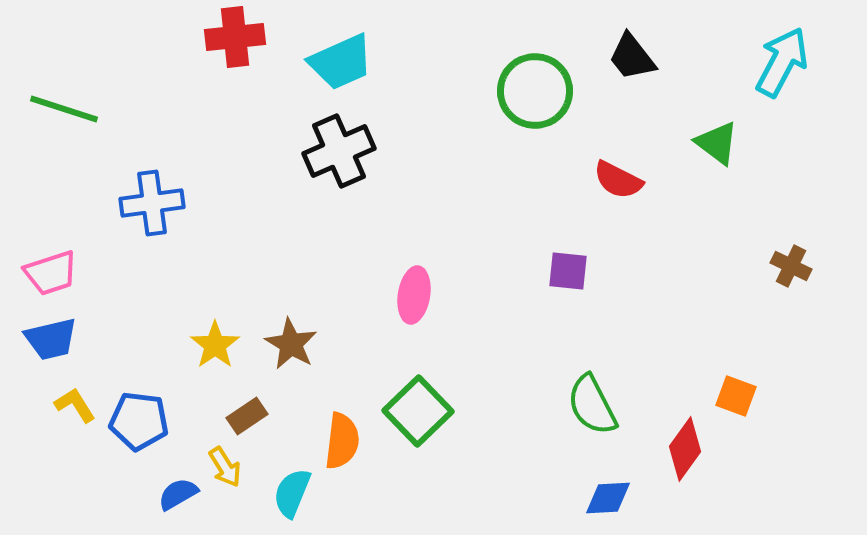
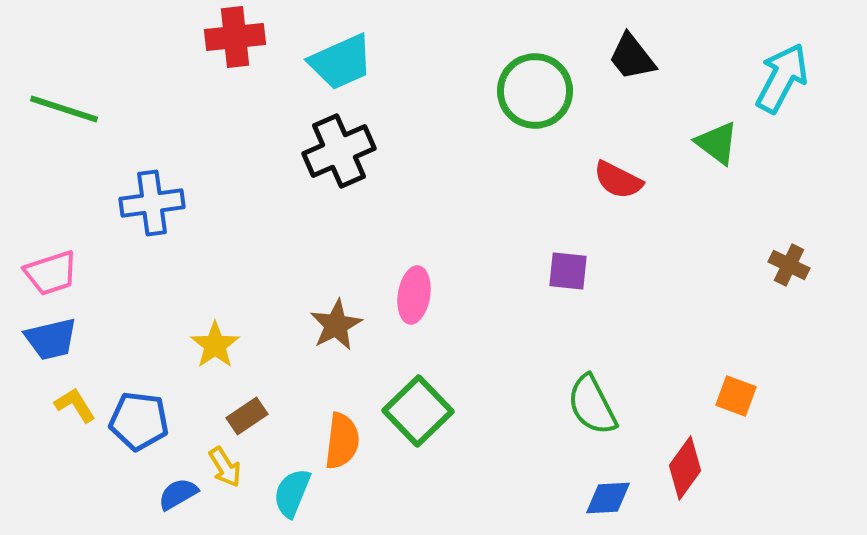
cyan arrow: moved 16 px down
brown cross: moved 2 px left, 1 px up
brown star: moved 45 px right, 19 px up; rotated 14 degrees clockwise
red diamond: moved 19 px down
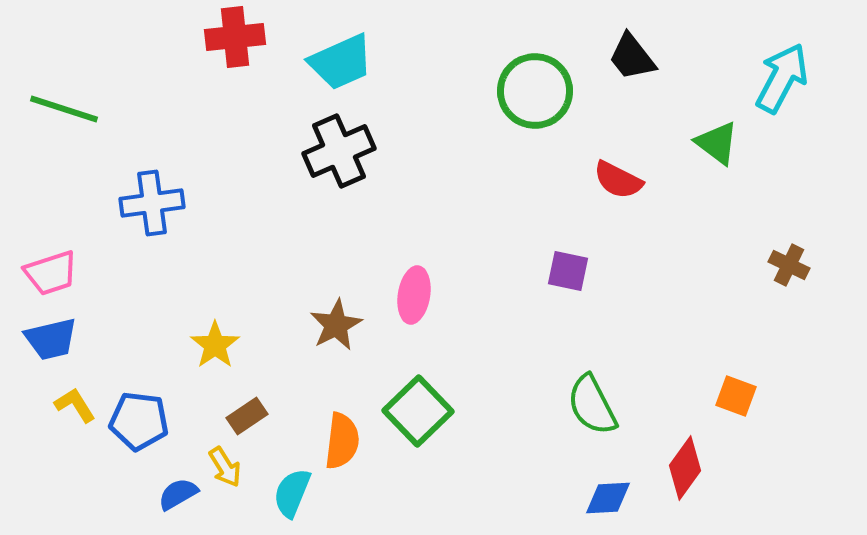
purple square: rotated 6 degrees clockwise
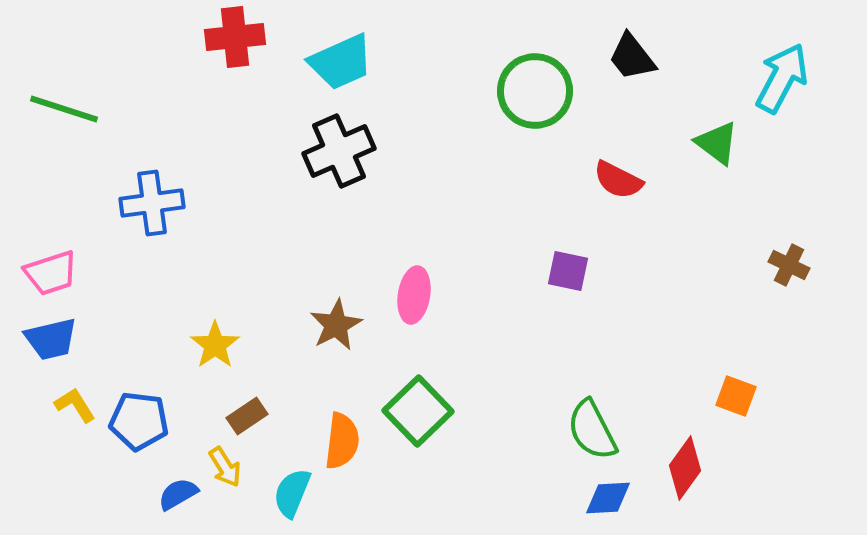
green semicircle: moved 25 px down
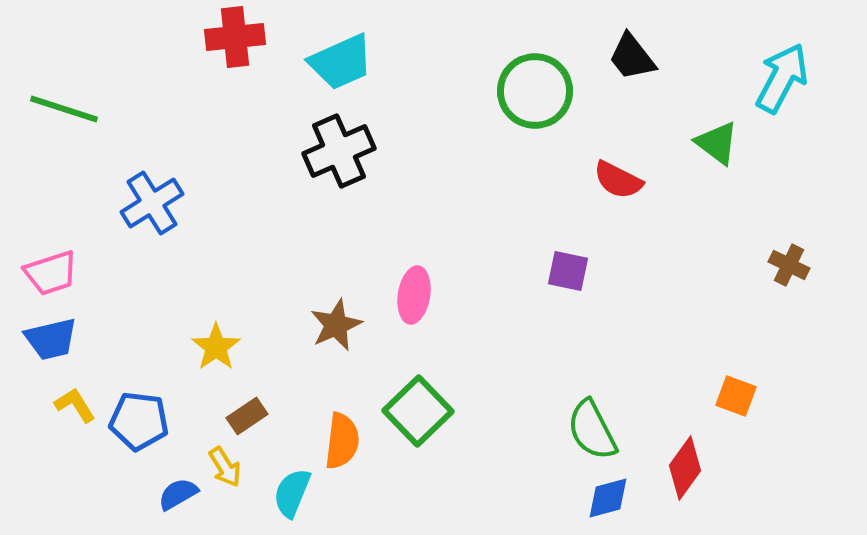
blue cross: rotated 24 degrees counterclockwise
brown star: rotated 4 degrees clockwise
yellow star: moved 1 px right, 2 px down
blue diamond: rotated 12 degrees counterclockwise
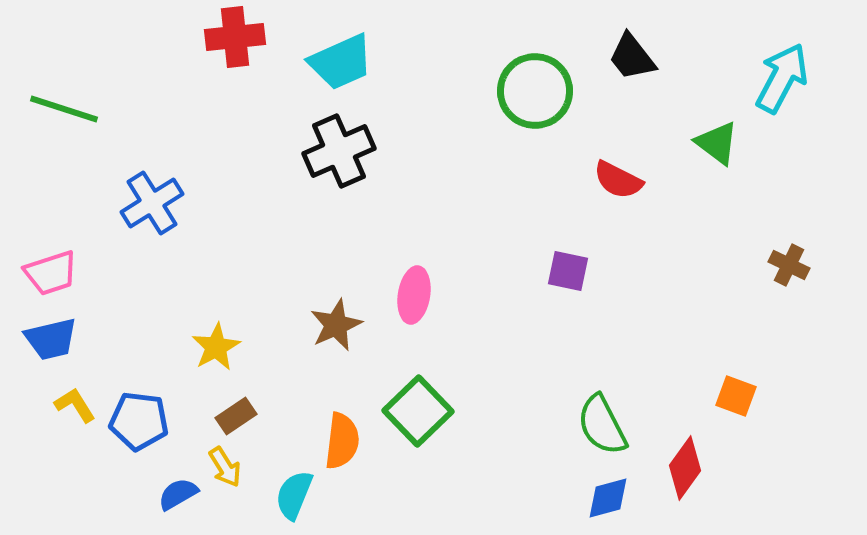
yellow star: rotated 6 degrees clockwise
brown rectangle: moved 11 px left
green semicircle: moved 10 px right, 5 px up
cyan semicircle: moved 2 px right, 2 px down
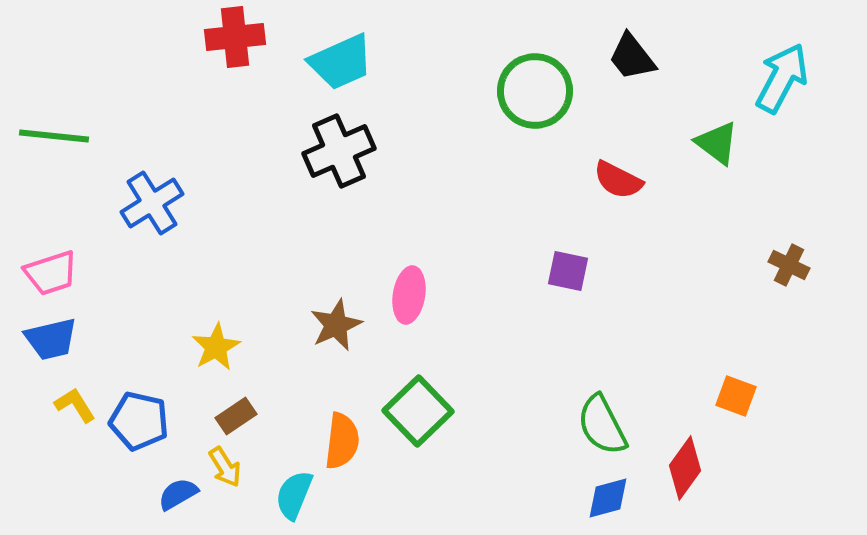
green line: moved 10 px left, 27 px down; rotated 12 degrees counterclockwise
pink ellipse: moved 5 px left
blue pentagon: rotated 6 degrees clockwise
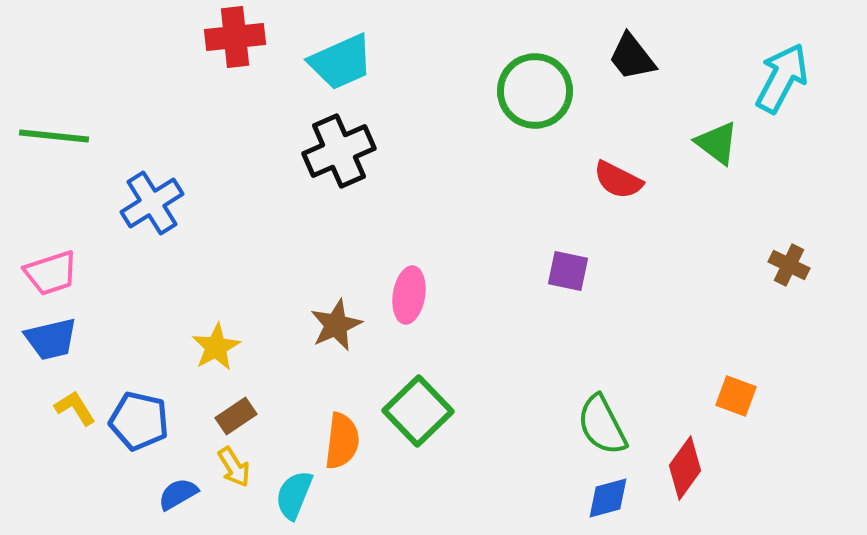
yellow L-shape: moved 3 px down
yellow arrow: moved 9 px right
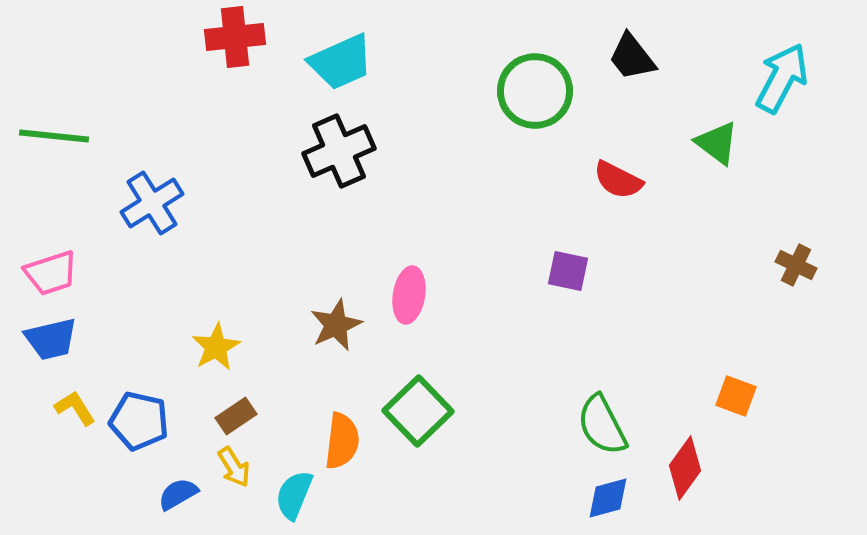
brown cross: moved 7 px right
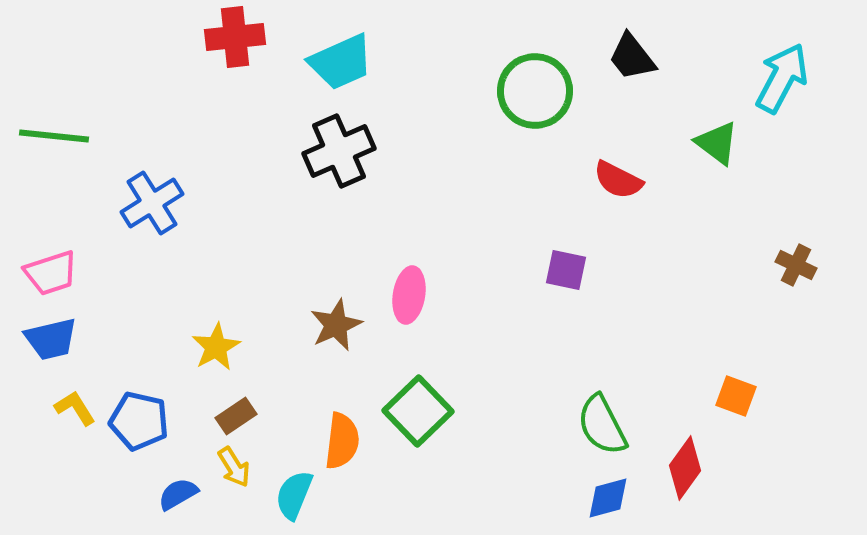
purple square: moved 2 px left, 1 px up
